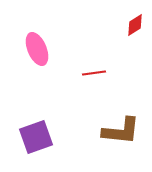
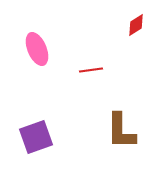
red diamond: moved 1 px right
red line: moved 3 px left, 3 px up
brown L-shape: rotated 84 degrees clockwise
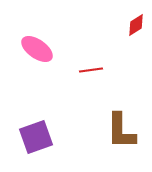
pink ellipse: rotated 32 degrees counterclockwise
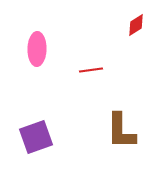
pink ellipse: rotated 56 degrees clockwise
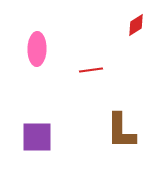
purple square: moved 1 px right; rotated 20 degrees clockwise
